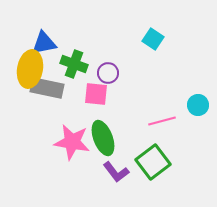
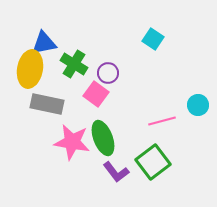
green cross: rotated 12 degrees clockwise
gray rectangle: moved 16 px down
pink square: rotated 30 degrees clockwise
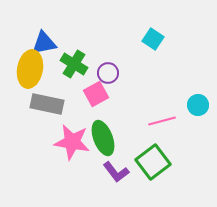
pink square: rotated 25 degrees clockwise
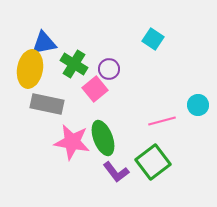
purple circle: moved 1 px right, 4 px up
pink square: moved 1 px left, 5 px up; rotated 10 degrees counterclockwise
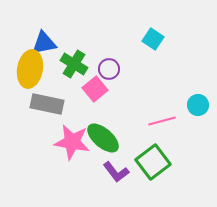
green ellipse: rotated 28 degrees counterclockwise
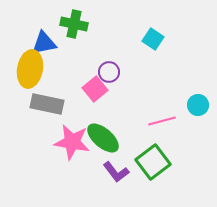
green cross: moved 40 px up; rotated 20 degrees counterclockwise
purple circle: moved 3 px down
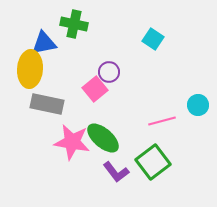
yellow ellipse: rotated 6 degrees counterclockwise
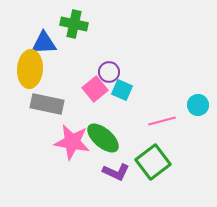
cyan square: moved 31 px left, 51 px down; rotated 10 degrees counterclockwise
blue triangle: rotated 8 degrees clockwise
purple L-shape: rotated 28 degrees counterclockwise
